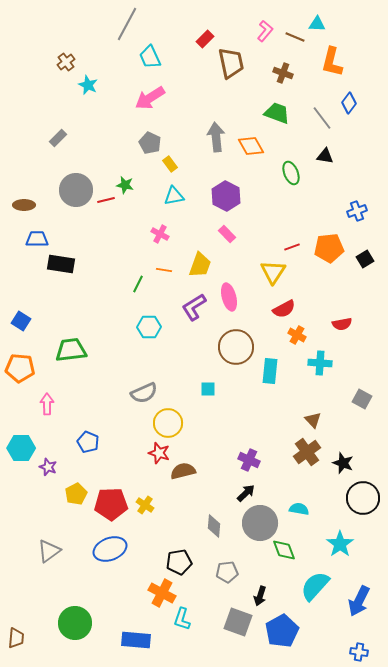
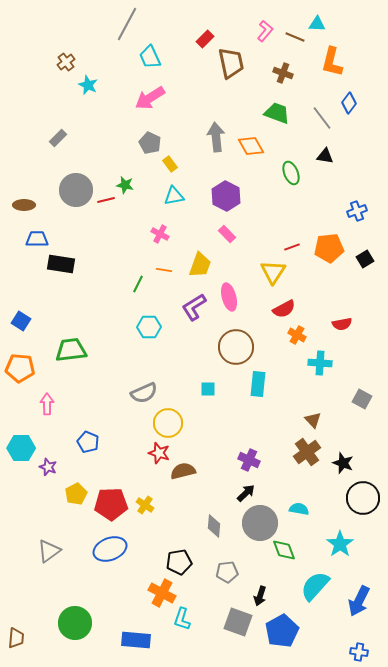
cyan rectangle at (270, 371): moved 12 px left, 13 px down
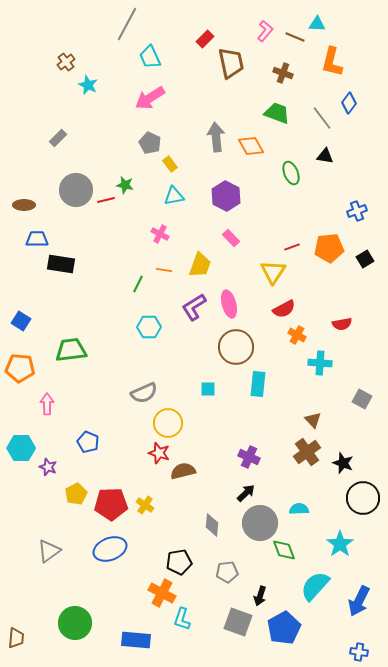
pink rectangle at (227, 234): moved 4 px right, 4 px down
pink ellipse at (229, 297): moved 7 px down
purple cross at (249, 460): moved 3 px up
cyan semicircle at (299, 509): rotated 12 degrees counterclockwise
gray diamond at (214, 526): moved 2 px left, 1 px up
blue pentagon at (282, 631): moved 2 px right, 3 px up
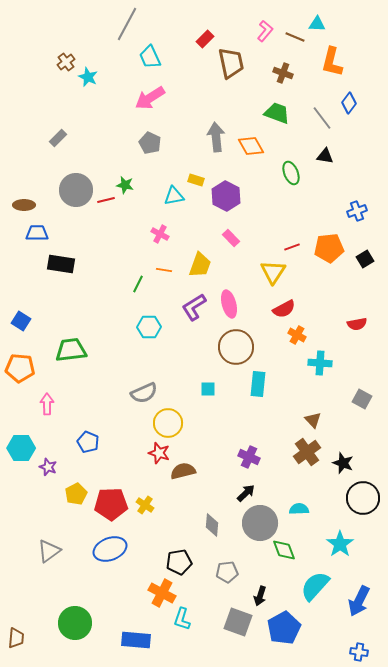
cyan star at (88, 85): moved 8 px up
yellow rectangle at (170, 164): moved 26 px right, 16 px down; rotated 35 degrees counterclockwise
blue trapezoid at (37, 239): moved 6 px up
red semicircle at (342, 324): moved 15 px right
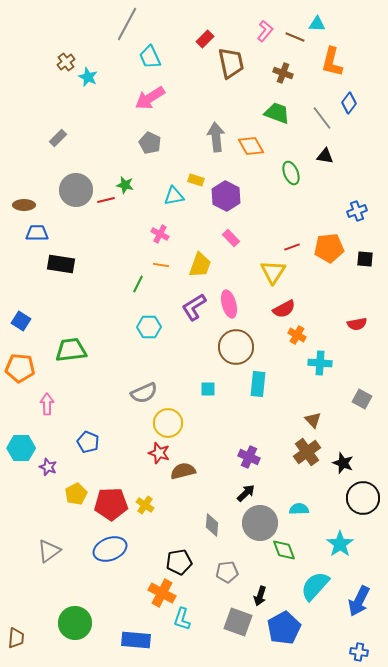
black square at (365, 259): rotated 36 degrees clockwise
orange line at (164, 270): moved 3 px left, 5 px up
